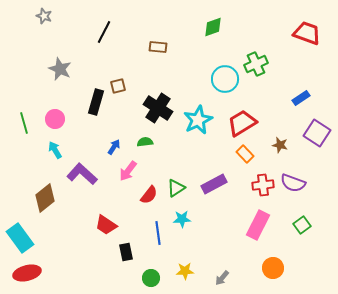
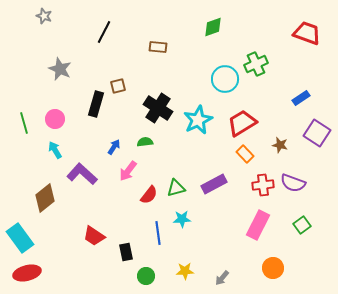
black rectangle at (96, 102): moved 2 px down
green triangle at (176, 188): rotated 18 degrees clockwise
red trapezoid at (106, 225): moved 12 px left, 11 px down
green circle at (151, 278): moved 5 px left, 2 px up
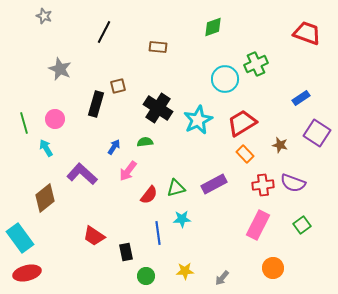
cyan arrow at (55, 150): moved 9 px left, 2 px up
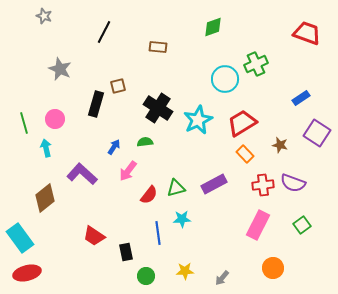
cyan arrow at (46, 148): rotated 18 degrees clockwise
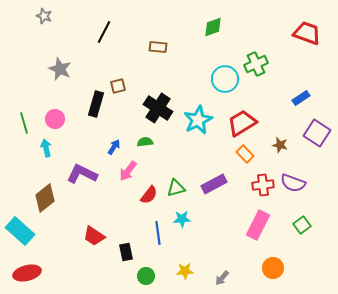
purple L-shape at (82, 174): rotated 16 degrees counterclockwise
cyan rectangle at (20, 238): moved 7 px up; rotated 12 degrees counterclockwise
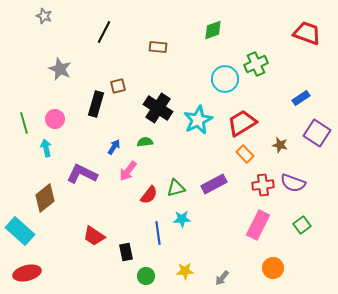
green diamond at (213, 27): moved 3 px down
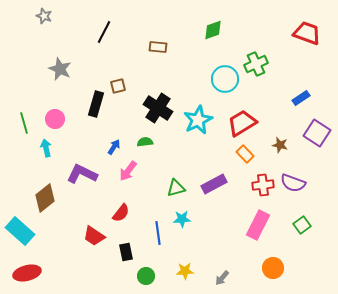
red semicircle at (149, 195): moved 28 px left, 18 px down
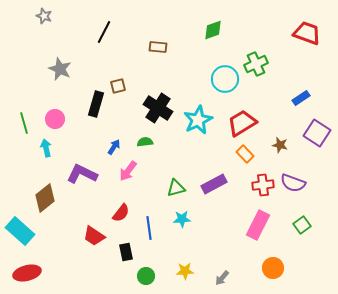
blue line at (158, 233): moved 9 px left, 5 px up
